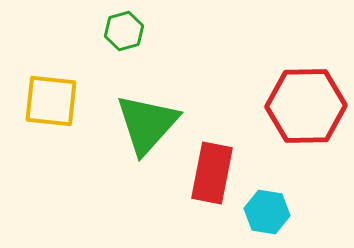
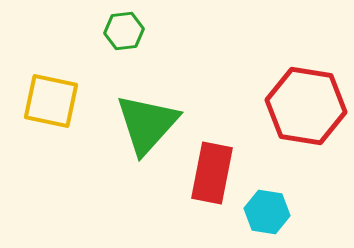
green hexagon: rotated 9 degrees clockwise
yellow square: rotated 6 degrees clockwise
red hexagon: rotated 10 degrees clockwise
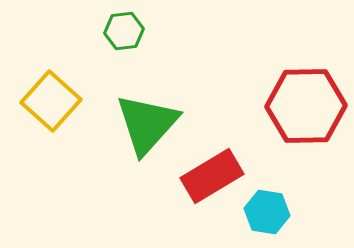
yellow square: rotated 30 degrees clockwise
red hexagon: rotated 10 degrees counterclockwise
red rectangle: moved 3 px down; rotated 48 degrees clockwise
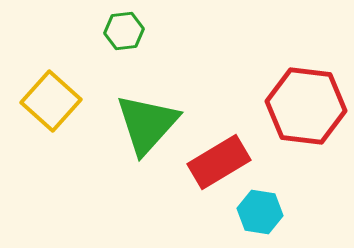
red hexagon: rotated 8 degrees clockwise
red rectangle: moved 7 px right, 14 px up
cyan hexagon: moved 7 px left
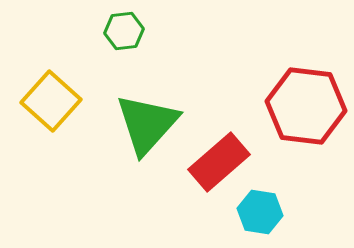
red rectangle: rotated 10 degrees counterclockwise
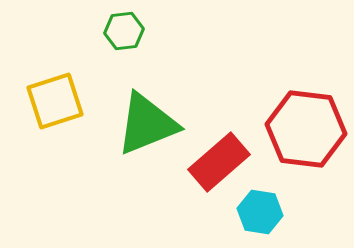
yellow square: moved 4 px right; rotated 30 degrees clockwise
red hexagon: moved 23 px down
green triangle: rotated 26 degrees clockwise
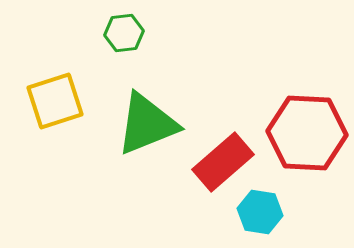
green hexagon: moved 2 px down
red hexagon: moved 1 px right, 4 px down; rotated 4 degrees counterclockwise
red rectangle: moved 4 px right
